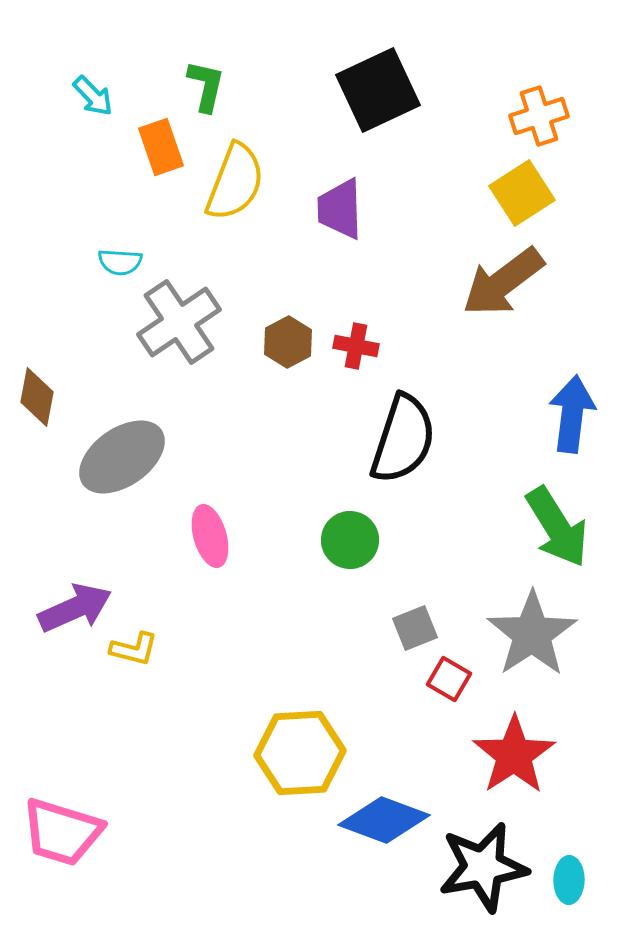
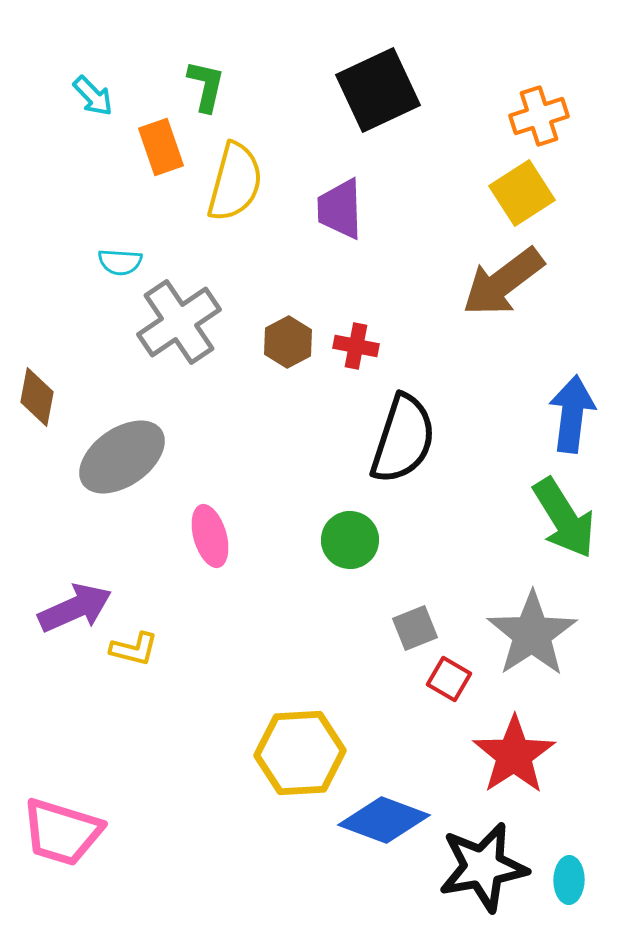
yellow semicircle: rotated 6 degrees counterclockwise
green arrow: moved 7 px right, 9 px up
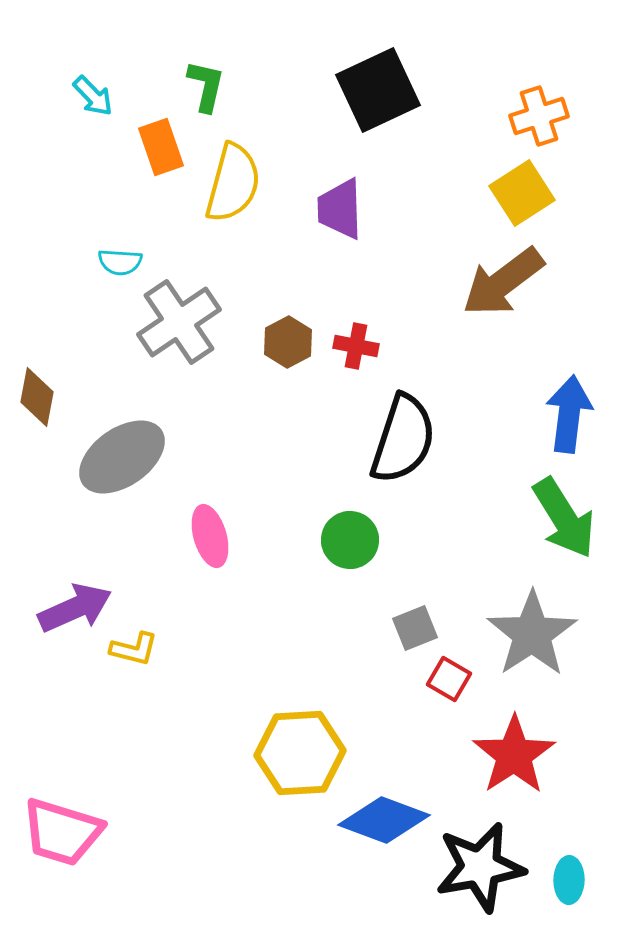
yellow semicircle: moved 2 px left, 1 px down
blue arrow: moved 3 px left
black star: moved 3 px left
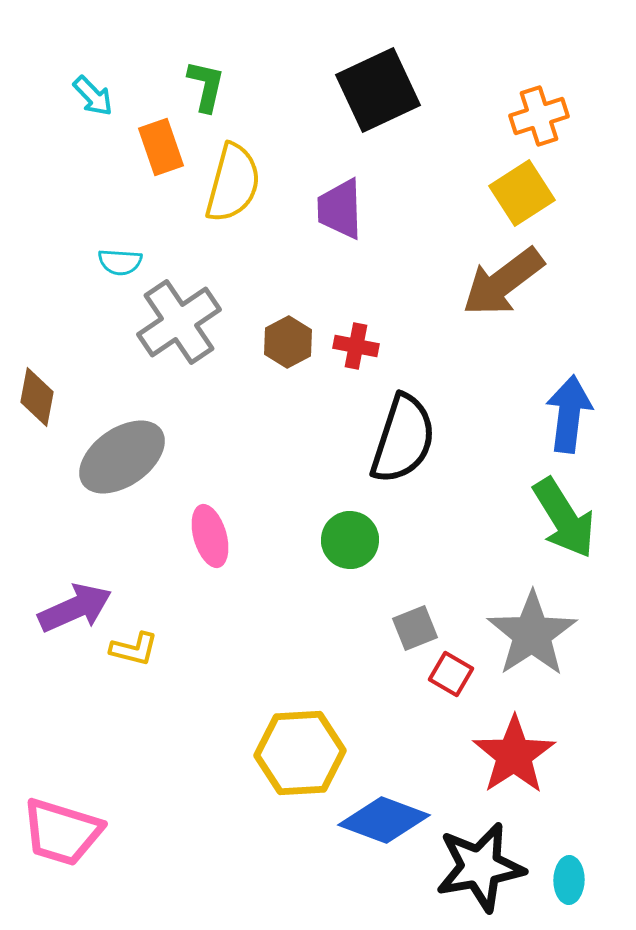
red square: moved 2 px right, 5 px up
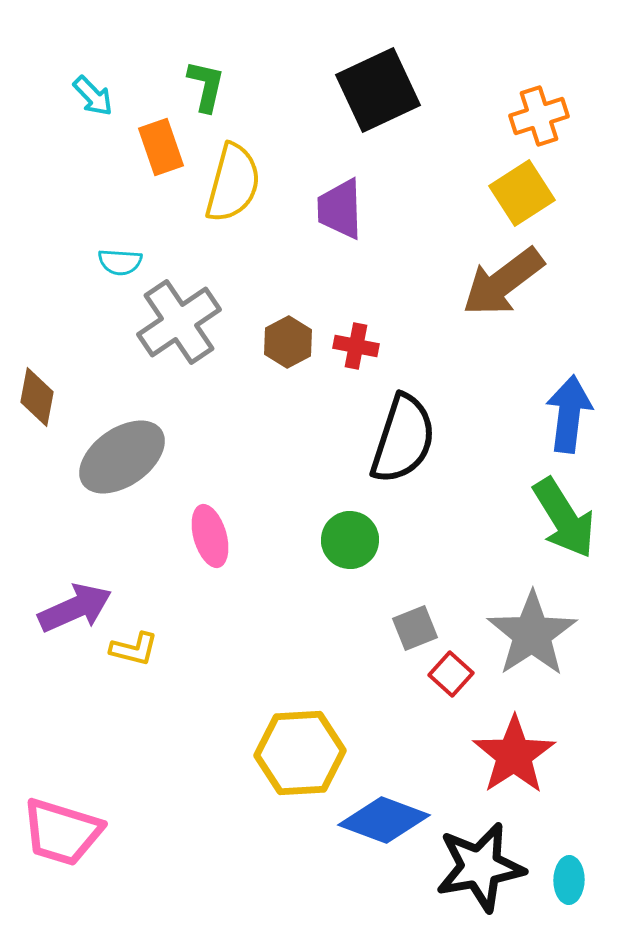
red square: rotated 12 degrees clockwise
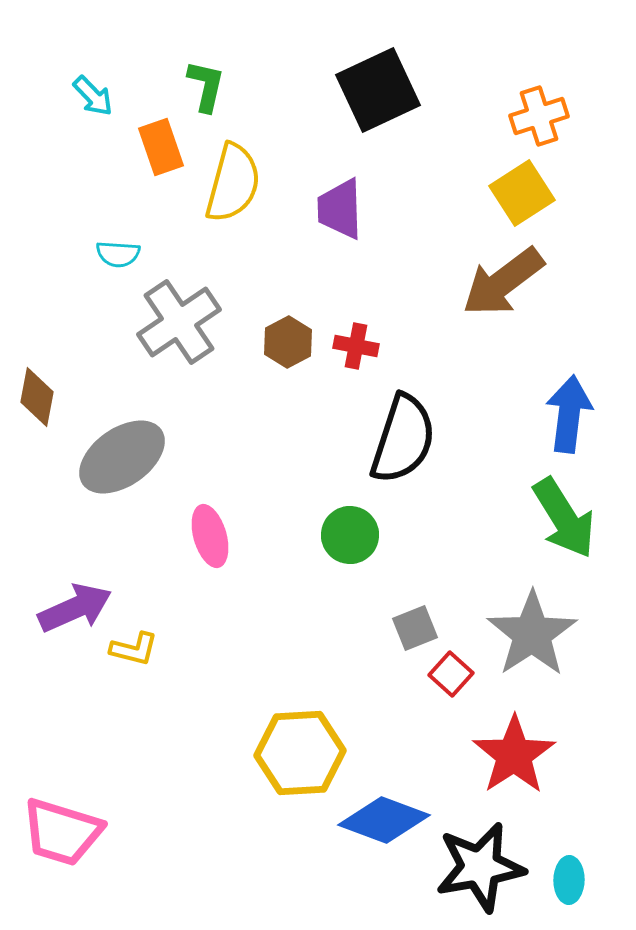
cyan semicircle: moved 2 px left, 8 px up
green circle: moved 5 px up
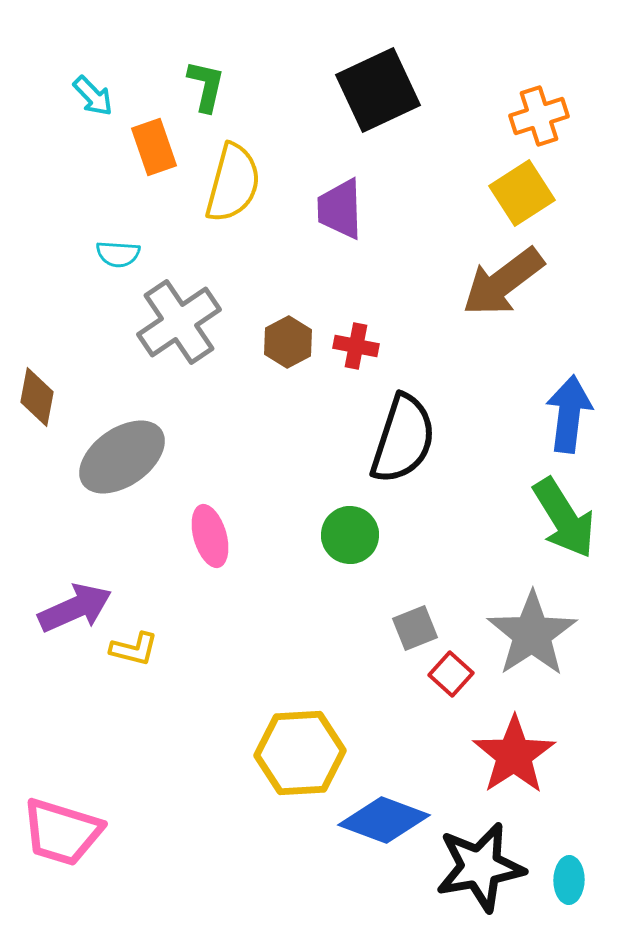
orange rectangle: moved 7 px left
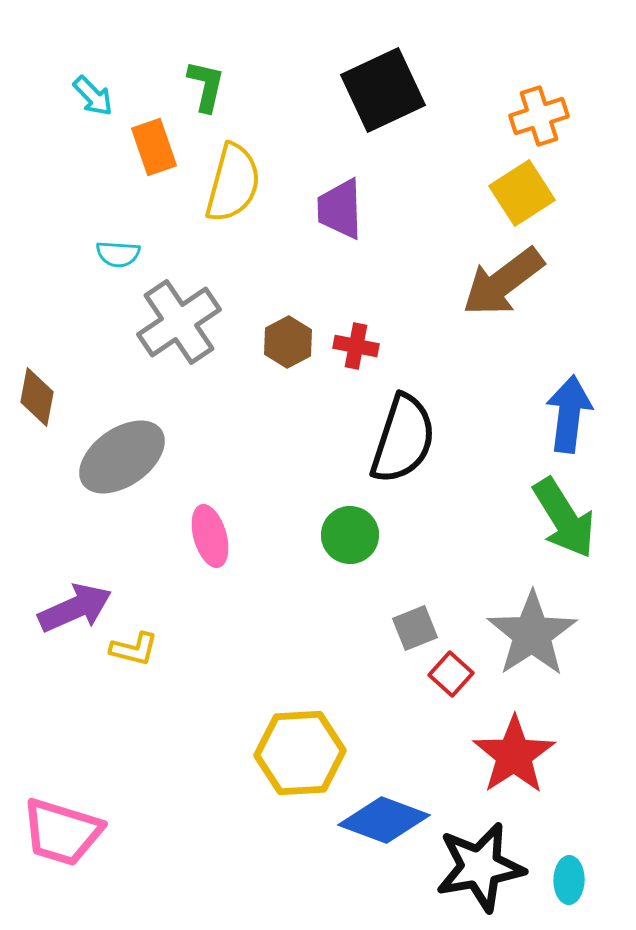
black square: moved 5 px right
